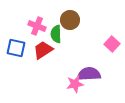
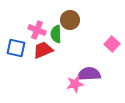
pink cross: moved 4 px down
red trapezoid: rotated 10 degrees clockwise
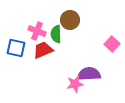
pink cross: moved 1 px down
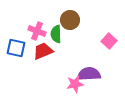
pink square: moved 3 px left, 3 px up
red trapezoid: moved 1 px down
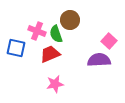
green semicircle: rotated 18 degrees counterclockwise
red trapezoid: moved 7 px right, 3 px down
purple semicircle: moved 10 px right, 14 px up
pink star: moved 20 px left
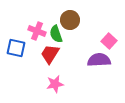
red trapezoid: rotated 35 degrees counterclockwise
